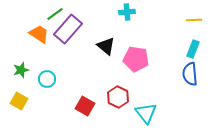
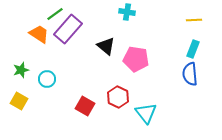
cyan cross: rotated 14 degrees clockwise
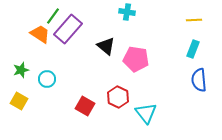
green line: moved 2 px left, 2 px down; rotated 18 degrees counterclockwise
orange trapezoid: moved 1 px right
blue semicircle: moved 9 px right, 6 px down
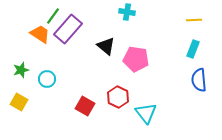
yellow square: moved 1 px down
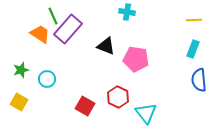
green line: rotated 60 degrees counterclockwise
black triangle: rotated 18 degrees counterclockwise
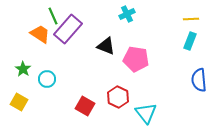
cyan cross: moved 2 px down; rotated 35 degrees counterclockwise
yellow line: moved 3 px left, 1 px up
cyan rectangle: moved 3 px left, 8 px up
green star: moved 2 px right, 1 px up; rotated 21 degrees counterclockwise
